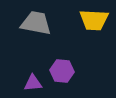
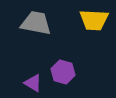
purple hexagon: moved 1 px right, 1 px down; rotated 10 degrees clockwise
purple triangle: rotated 36 degrees clockwise
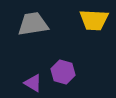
gray trapezoid: moved 3 px left, 1 px down; rotated 20 degrees counterclockwise
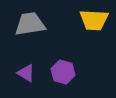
gray trapezoid: moved 3 px left
purple triangle: moved 7 px left, 10 px up
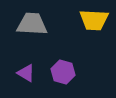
gray trapezoid: moved 2 px right; rotated 12 degrees clockwise
